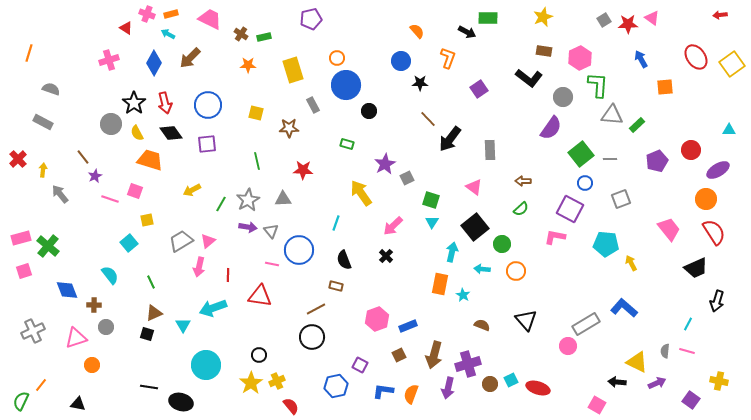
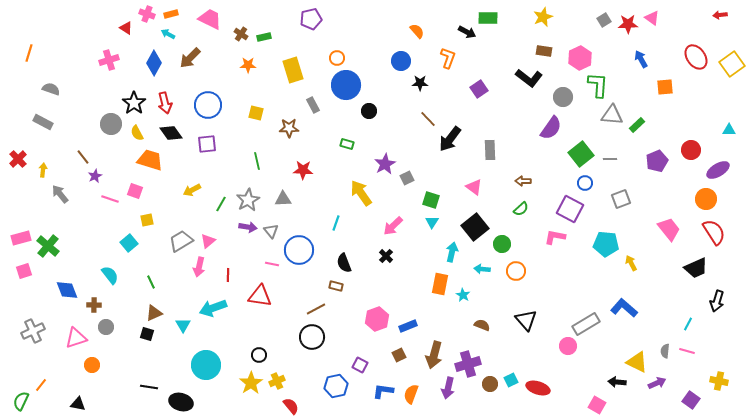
black semicircle at (344, 260): moved 3 px down
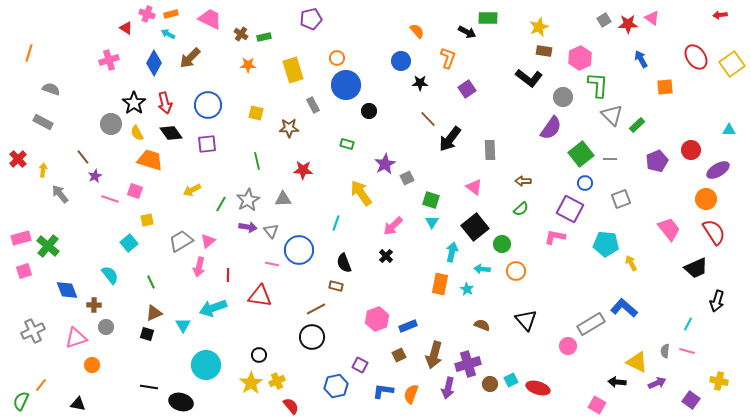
yellow star at (543, 17): moved 4 px left, 10 px down
purple square at (479, 89): moved 12 px left
gray triangle at (612, 115): rotated 40 degrees clockwise
cyan star at (463, 295): moved 4 px right, 6 px up
gray rectangle at (586, 324): moved 5 px right
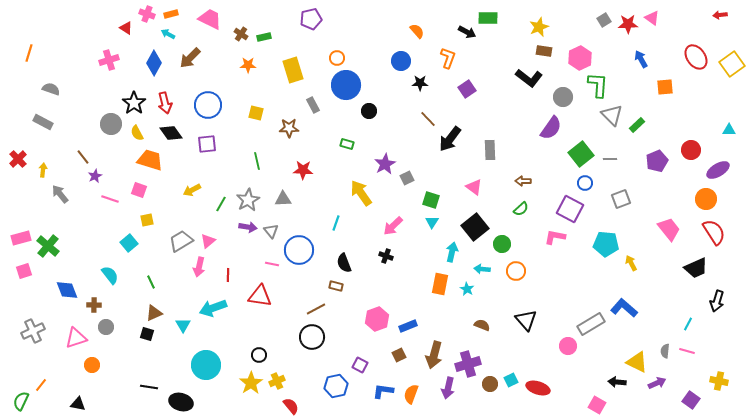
pink square at (135, 191): moved 4 px right, 1 px up
black cross at (386, 256): rotated 24 degrees counterclockwise
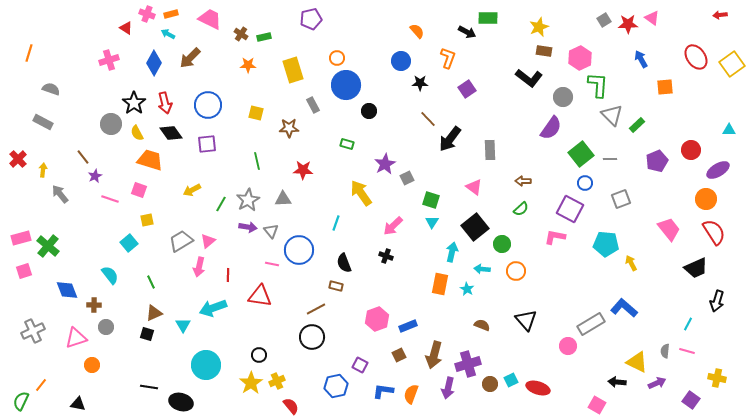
yellow cross at (719, 381): moved 2 px left, 3 px up
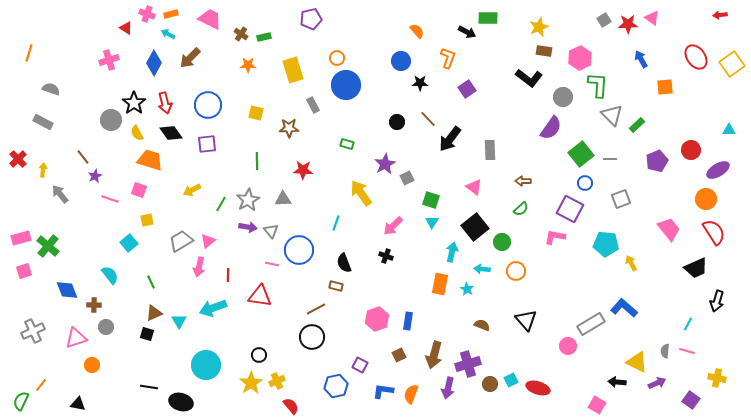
black circle at (369, 111): moved 28 px right, 11 px down
gray circle at (111, 124): moved 4 px up
green line at (257, 161): rotated 12 degrees clockwise
green circle at (502, 244): moved 2 px up
cyan triangle at (183, 325): moved 4 px left, 4 px up
blue rectangle at (408, 326): moved 5 px up; rotated 60 degrees counterclockwise
